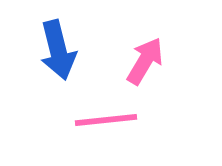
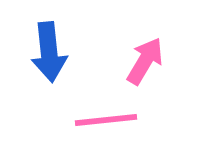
blue arrow: moved 9 px left, 2 px down; rotated 8 degrees clockwise
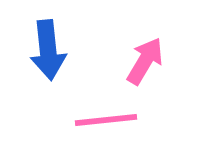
blue arrow: moved 1 px left, 2 px up
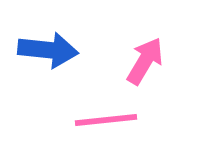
blue arrow: rotated 78 degrees counterclockwise
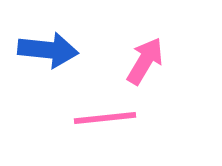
pink line: moved 1 px left, 2 px up
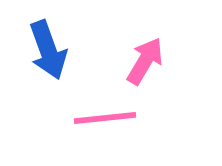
blue arrow: rotated 64 degrees clockwise
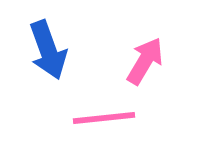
pink line: moved 1 px left
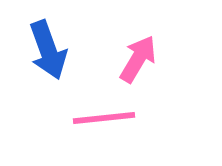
pink arrow: moved 7 px left, 2 px up
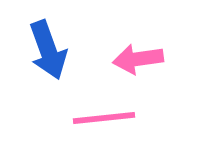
pink arrow: rotated 129 degrees counterclockwise
